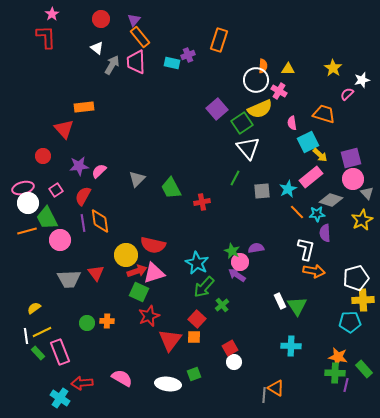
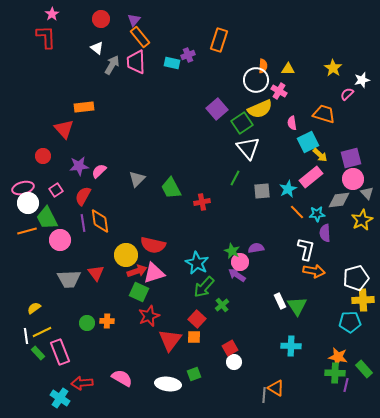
gray diamond at (331, 200): moved 8 px right; rotated 25 degrees counterclockwise
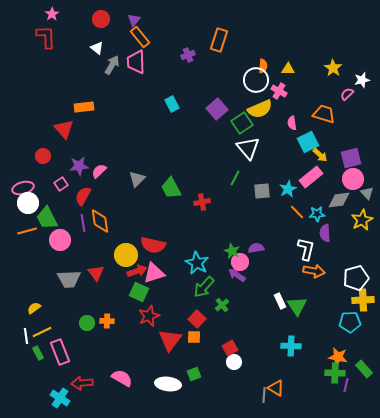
cyan rectangle at (172, 63): moved 41 px down; rotated 49 degrees clockwise
pink square at (56, 190): moved 5 px right, 6 px up
green rectangle at (38, 353): rotated 16 degrees clockwise
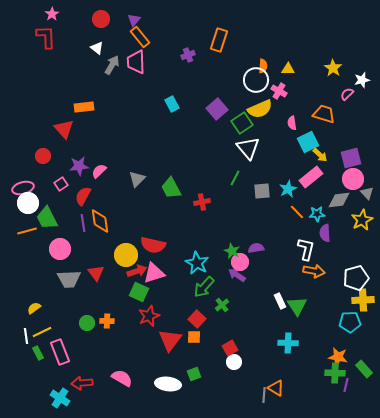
pink circle at (60, 240): moved 9 px down
cyan cross at (291, 346): moved 3 px left, 3 px up
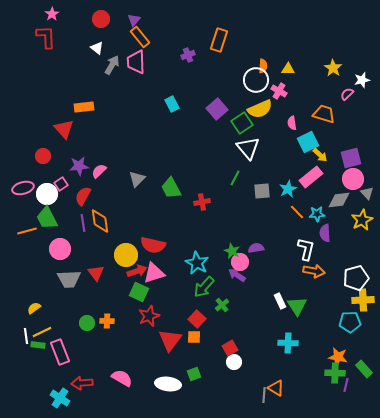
white circle at (28, 203): moved 19 px right, 9 px up
green rectangle at (38, 353): moved 8 px up; rotated 56 degrees counterclockwise
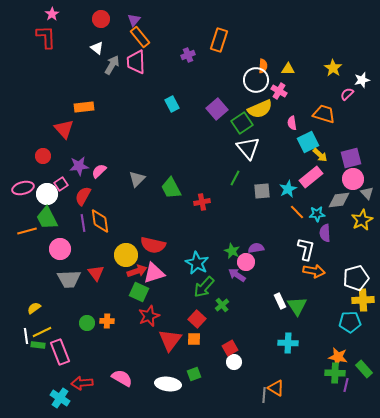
pink circle at (240, 262): moved 6 px right
orange square at (194, 337): moved 2 px down
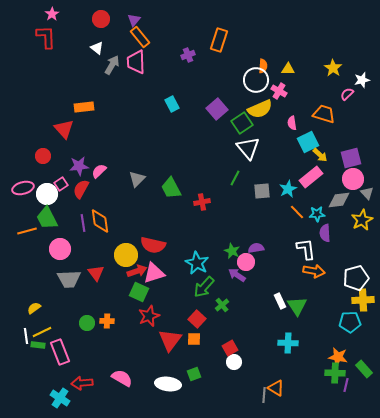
red semicircle at (83, 196): moved 2 px left, 7 px up
white L-shape at (306, 249): rotated 20 degrees counterclockwise
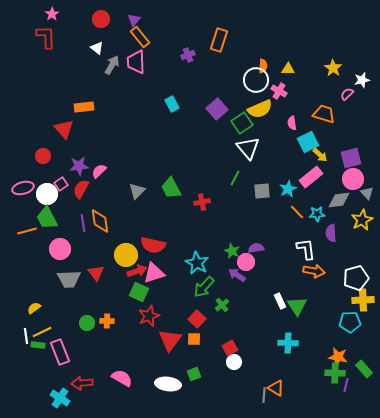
gray triangle at (137, 179): moved 12 px down
purple semicircle at (325, 233): moved 6 px right
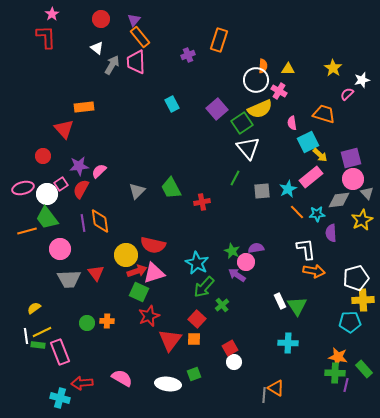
green trapezoid at (47, 218): rotated 10 degrees counterclockwise
cyan cross at (60, 398): rotated 18 degrees counterclockwise
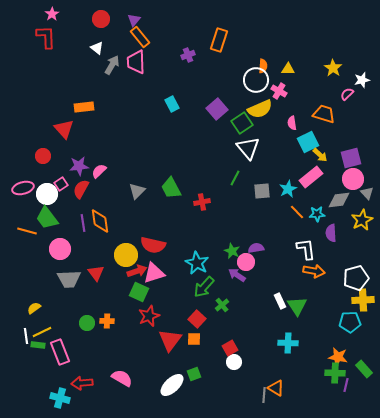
orange line at (27, 231): rotated 30 degrees clockwise
white ellipse at (168, 384): moved 4 px right, 1 px down; rotated 50 degrees counterclockwise
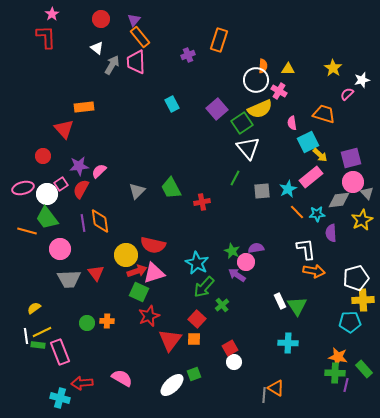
pink circle at (353, 179): moved 3 px down
